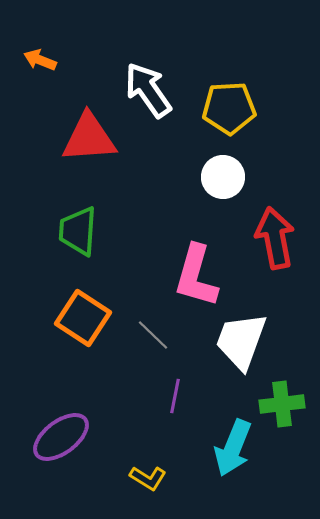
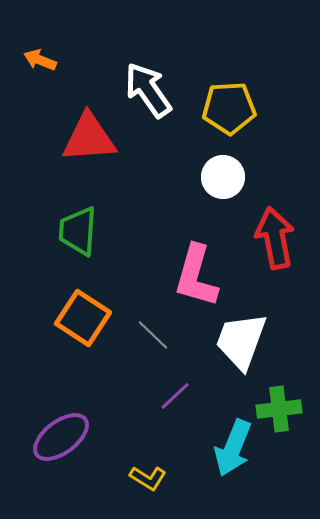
purple line: rotated 36 degrees clockwise
green cross: moved 3 px left, 5 px down
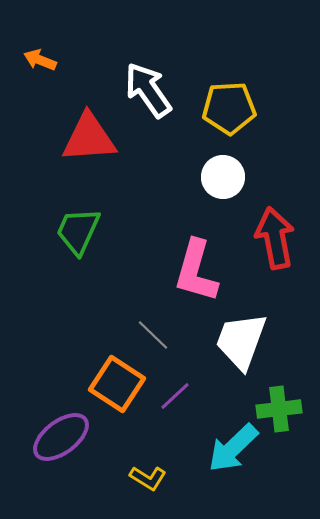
green trapezoid: rotated 20 degrees clockwise
pink L-shape: moved 5 px up
orange square: moved 34 px right, 66 px down
cyan arrow: rotated 24 degrees clockwise
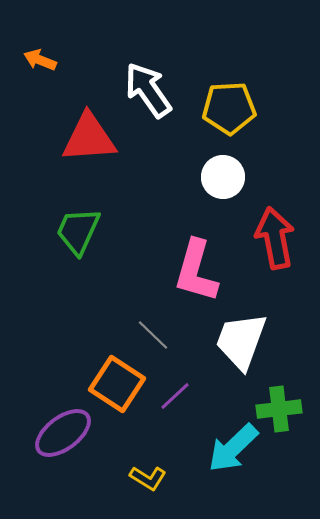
purple ellipse: moved 2 px right, 4 px up
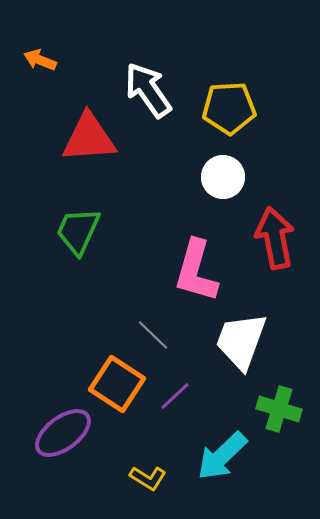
green cross: rotated 24 degrees clockwise
cyan arrow: moved 11 px left, 8 px down
